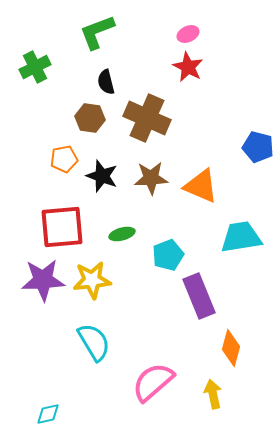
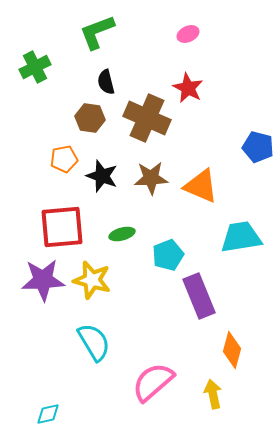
red star: moved 21 px down
yellow star: rotated 21 degrees clockwise
orange diamond: moved 1 px right, 2 px down
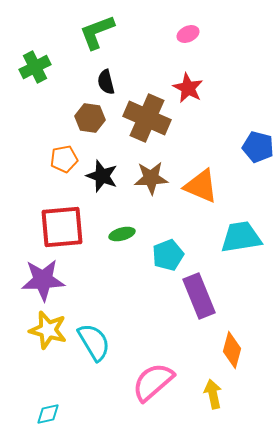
yellow star: moved 44 px left, 50 px down
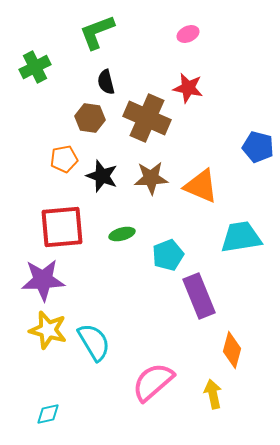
red star: rotated 16 degrees counterclockwise
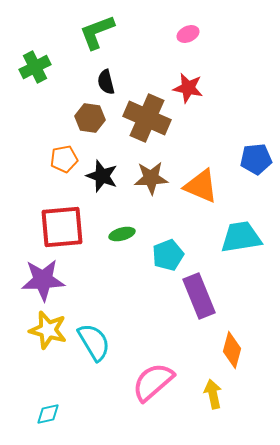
blue pentagon: moved 2 px left, 12 px down; rotated 20 degrees counterclockwise
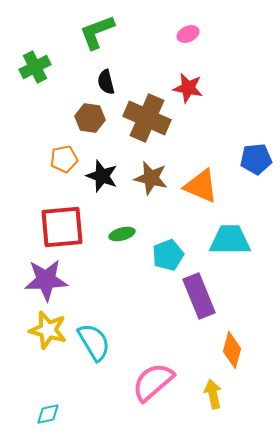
brown star: rotated 16 degrees clockwise
cyan trapezoid: moved 11 px left, 3 px down; rotated 9 degrees clockwise
purple star: moved 3 px right
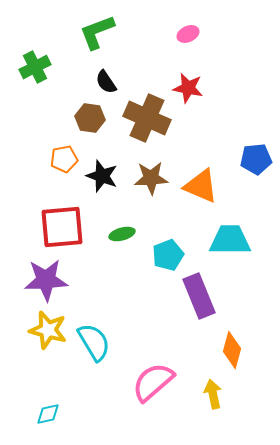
black semicircle: rotated 20 degrees counterclockwise
brown star: rotated 16 degrees counterclockwise
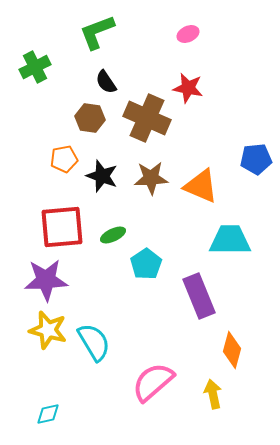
green ellipse: moved 9 px left, 1 px down; rotated 10 degrees counterclockwise
cyan pentagon: moved 22 px left, 9 px down; rotated 12 degrees counterclockwise
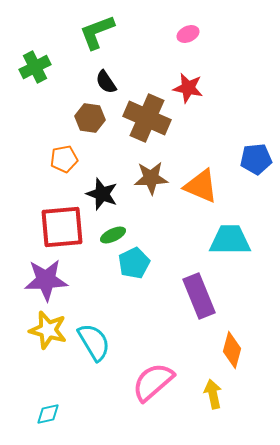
black star: moved 18 px down
cyan pentagon: moved 12 px left, 1 px up; rotated 8 degrees clockwise
